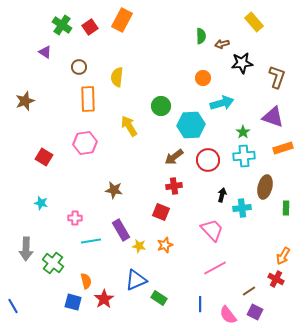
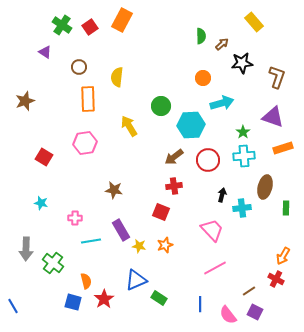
brown arrow at (222, 44): rotated 152 degrees clockwise
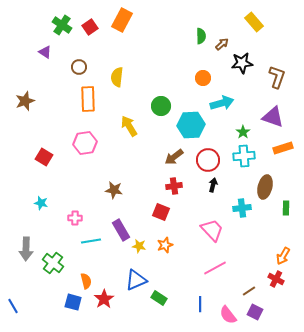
black arrow at (222, 195): moved 9 px left, 10 px up
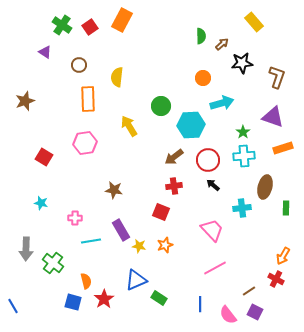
brown circle at (79, 67): moved 2 px up
black arrow at (213, 185): rotated 64 degrees counterclockwise
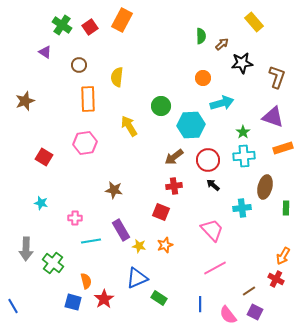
blue triangle at (136, 280): moved 1 px right, 2 px up
